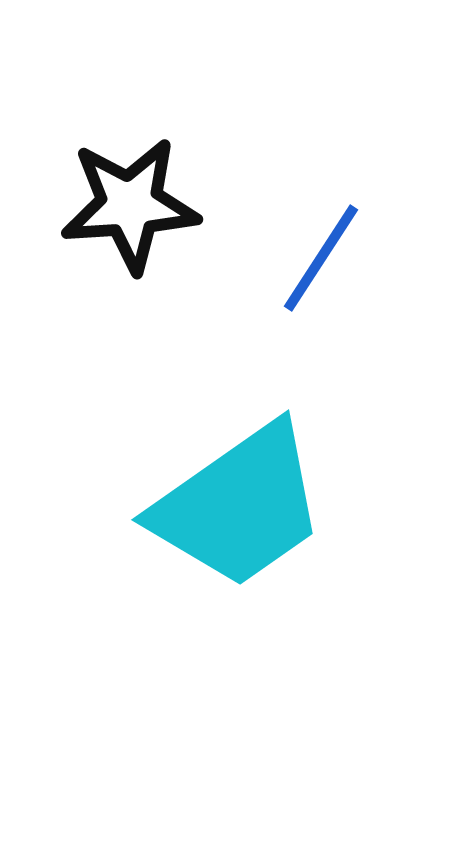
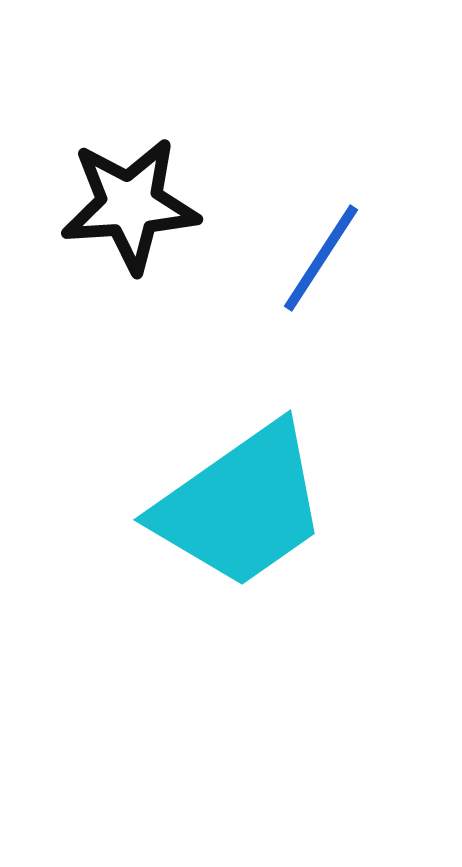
cyan trapezoid: moved 2 px right
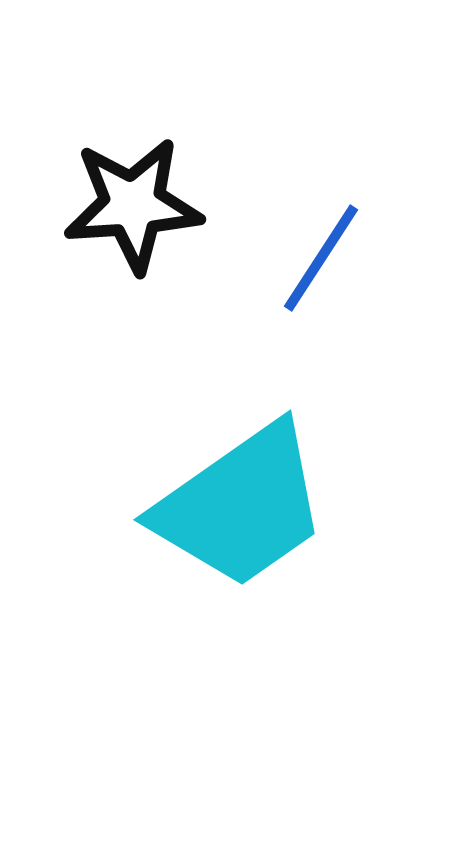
black star: moved 3 px right
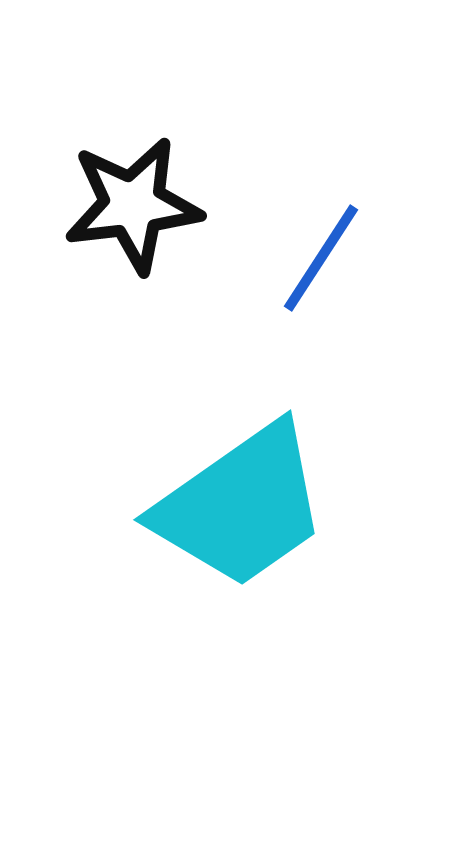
black star: rotated 3 degrees counterclockwise
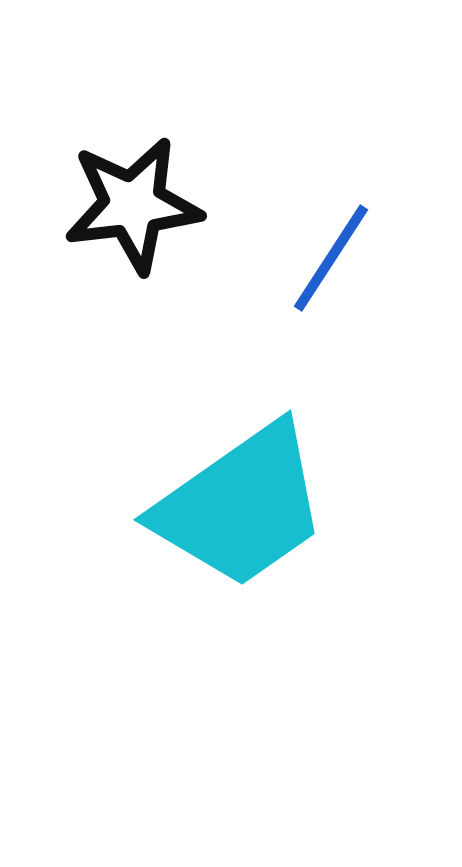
blue line: moved 10 px right
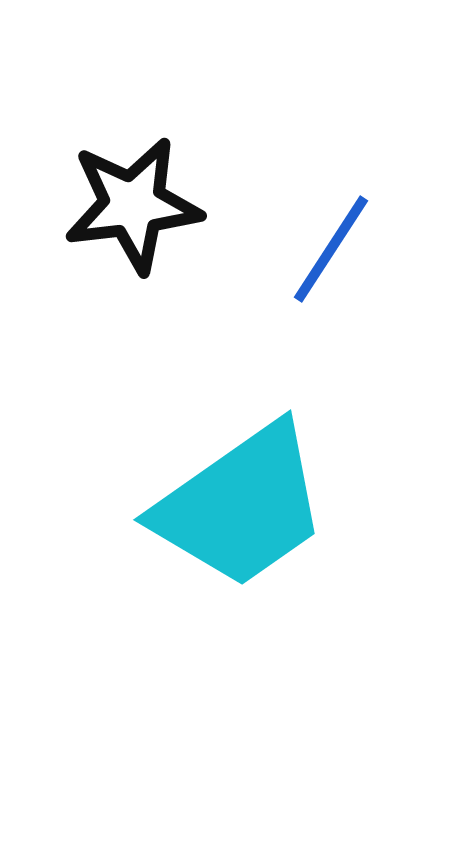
blue line: moved 9 px up
